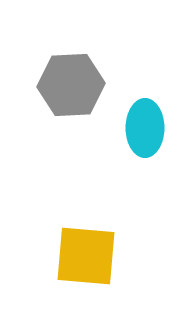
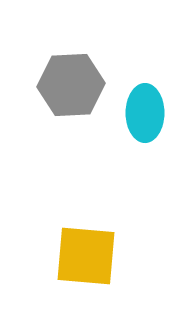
cyan ellipse: moved 15 px up
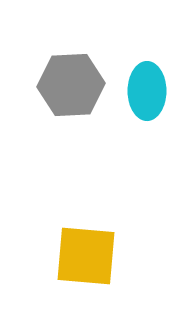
cyan ellipse: moved 2 px right, 22 px up
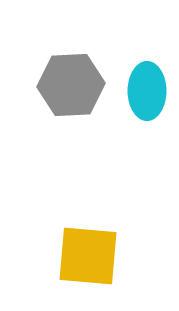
yellow square: moved 2 px right
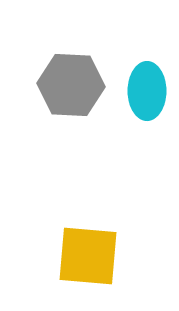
gray hexagon: rotated 6 degrees clockwise
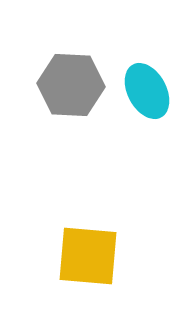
cyan ellipse: rotated 28 degrees counterclockwise
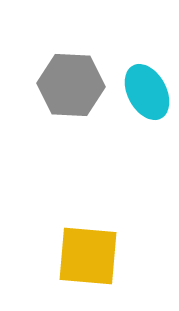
cyan ellipse: moved 1 px down
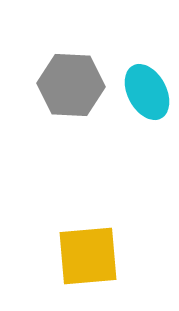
yellow square: rotated 10 degrees counterclockwise
